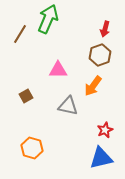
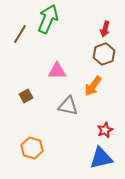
brown hexagon: moved 4 px right, 1 px up
pink triangle: moved 1 px left, 1 px down
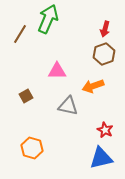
orange arrow: rotated 35 degrees clockwise
red star: rotated 21 degrees counterclockwise
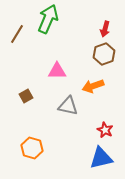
brown line: moved 3 px left
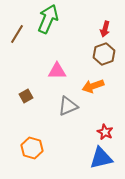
gray triangle: rotated 35 degrees counterclockwise
red star: moved 2 px down
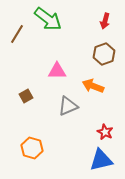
green arrow: rotated 104 degrees clockwise
red arrow: moved 8 px up
orange arrow: rotated 40 degrees clockwise
blue triangle: moved 2 px down
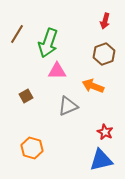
green arrow: moved 24 px down; rotated 72 degrees clockwise
